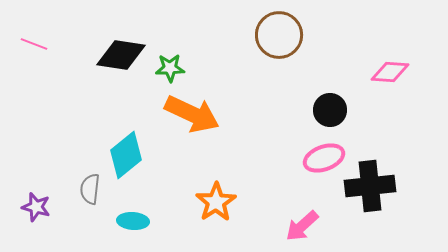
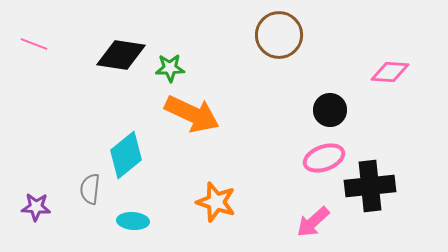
orange star: rotated 21 degrees counterclockwise
purple star: rotated 12 degrees counterclockwise
pink arrow: moved 11 px right, 4 px up
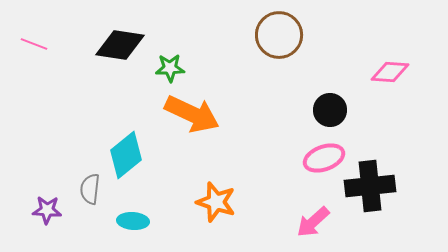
black diamond: moved 1 px left, 10 px up
purple star: moved 11 px right, 3 px down
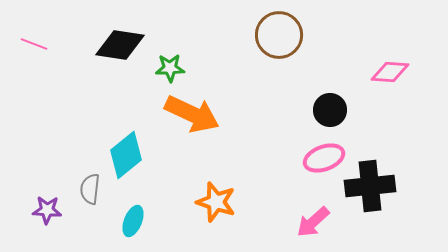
cyan ellipse: rotated 72 degrees counterclockwise
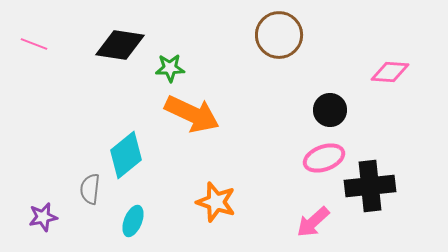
purple star: moved 4 px left, 7 px down; rotated 16 degrees counterclockwise
